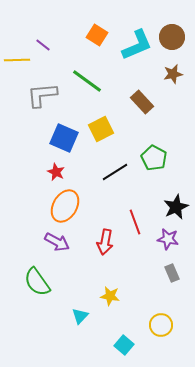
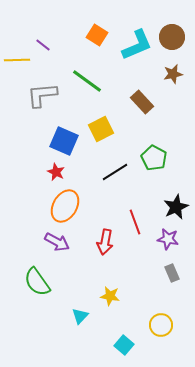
blue square: moved 3 px down
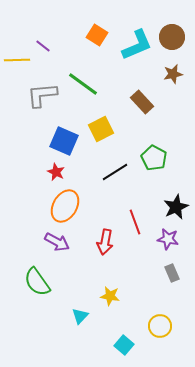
purple line: moved 1 px down
green line: moved 4 px left, 3 px down
yellow circle: moved 1 px left, 1 px down
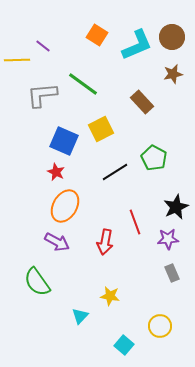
purple star: rotated 15 degrees counterclockwise
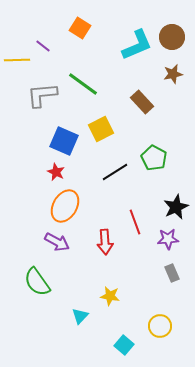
orange square: moved 17 px left, 7 px up
red arrow: rotated 15 degrees counterclockwise
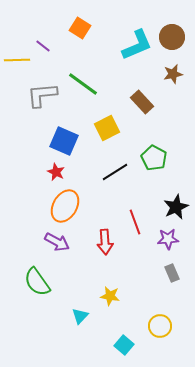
yellow square: moved 6 px right, 1 px up
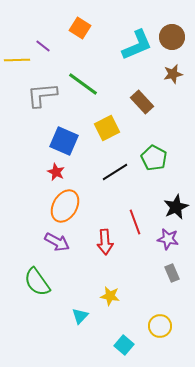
purple star: rotated 15 degrees clockwise
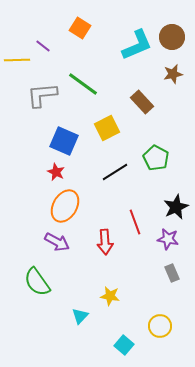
green pentagon: moved 2 px right
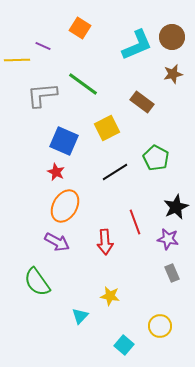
purple line: rotated 14 degrees counterclockwise
brown rectangle: rotated 10 degrees counterclockwise
